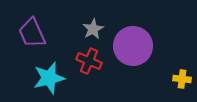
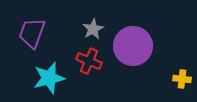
purple trapezoid: rotated 44 degrees clockwise
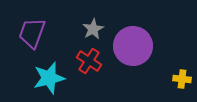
red cross: rotated 10 degrees clockwise
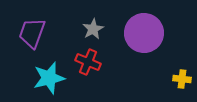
purple circle: moved 11 px right, 13 px up
red cross: moved 1 px left, 1 px down; rotated 10 degrees counterclockwise
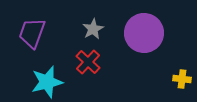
red cross: rotated 20 degrees clockwise
cyan star: moved 2 px left, 4 px down
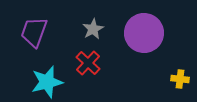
purple trapezoid: moved 2 px right, 1 px up
red cross: moved 1 px down
yellow cross: moved 2 px left
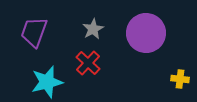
purple circle: moved 2 px right
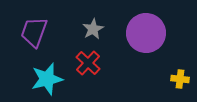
cyan star: moved 3 px up
